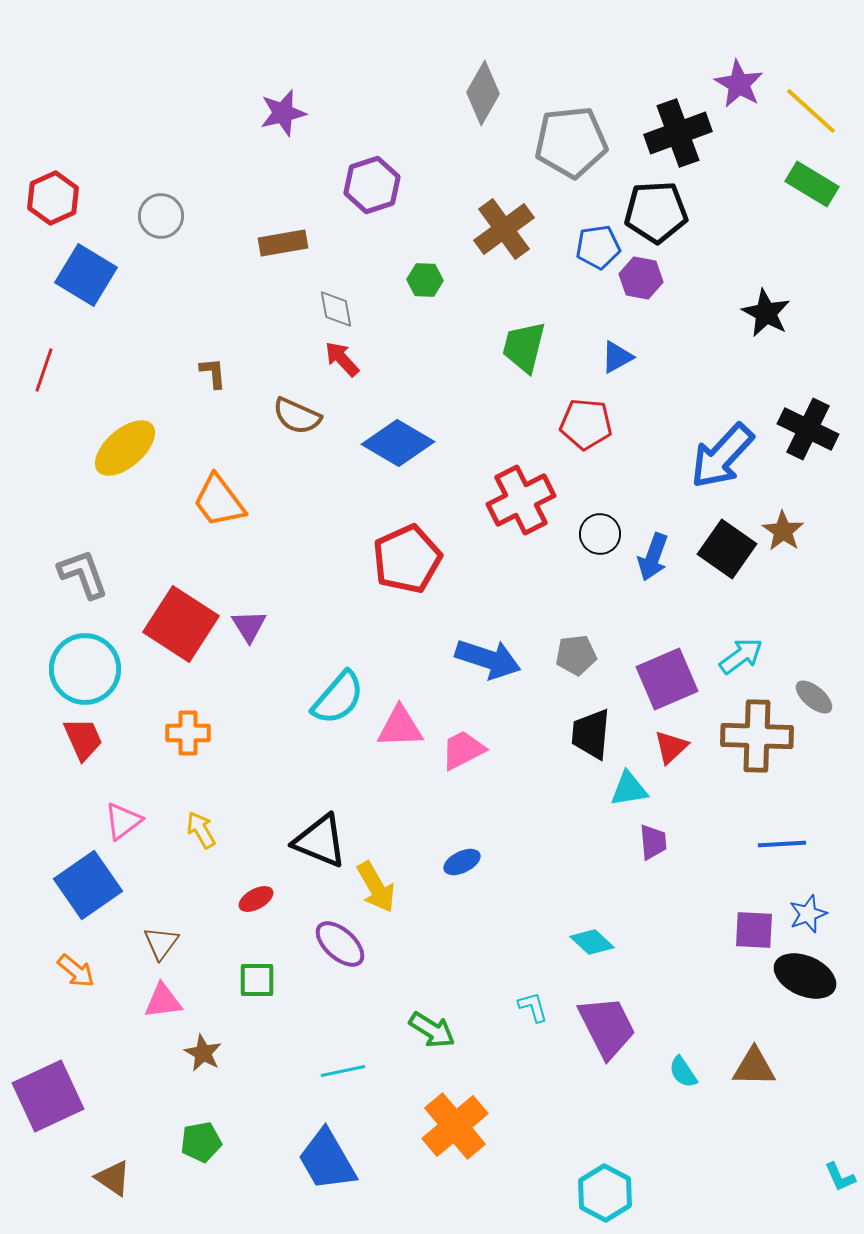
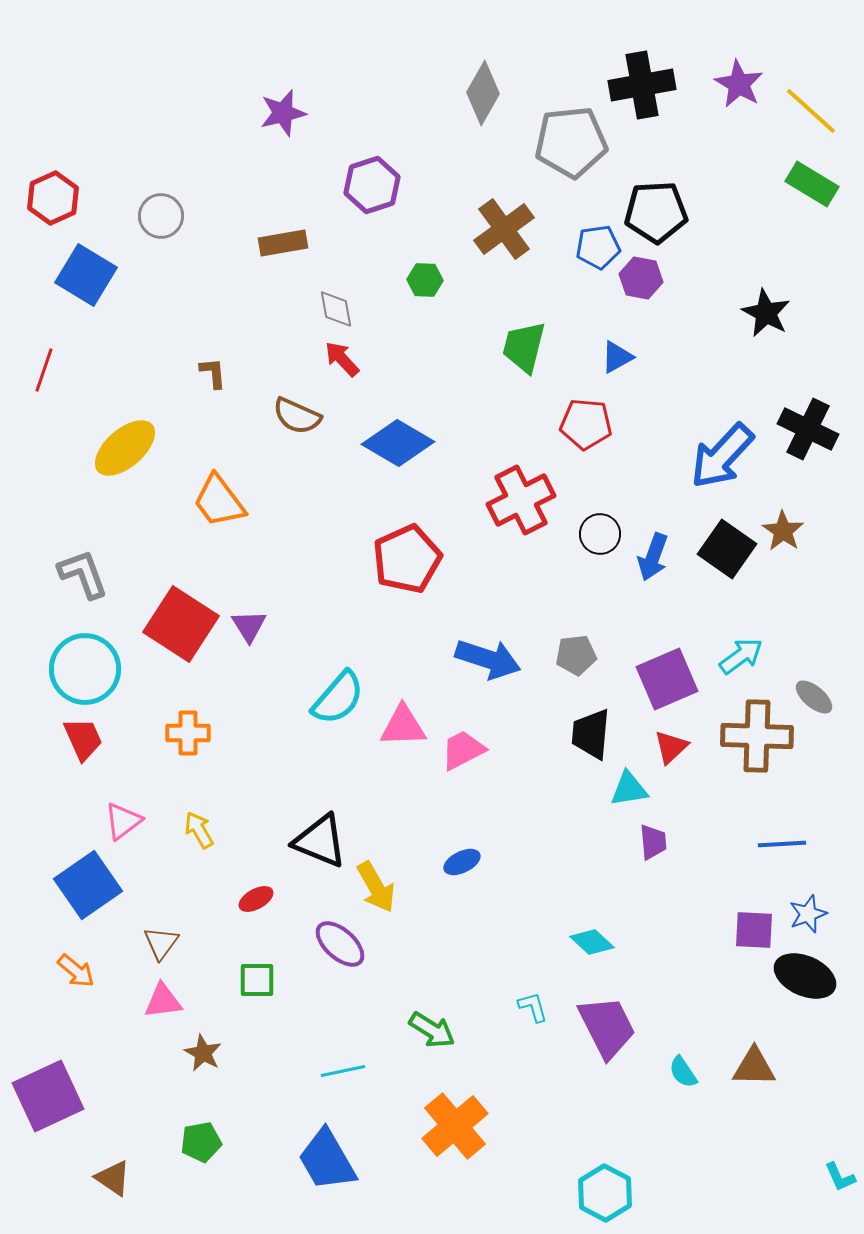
black cross at (678, 133): moved 36 px left, 48 px up; rotated 10 degrees clockwise
pink triangle at (400, 727): moved 3 px right, 1 px up
yellow arrow at (201, 830): moved 2 px left
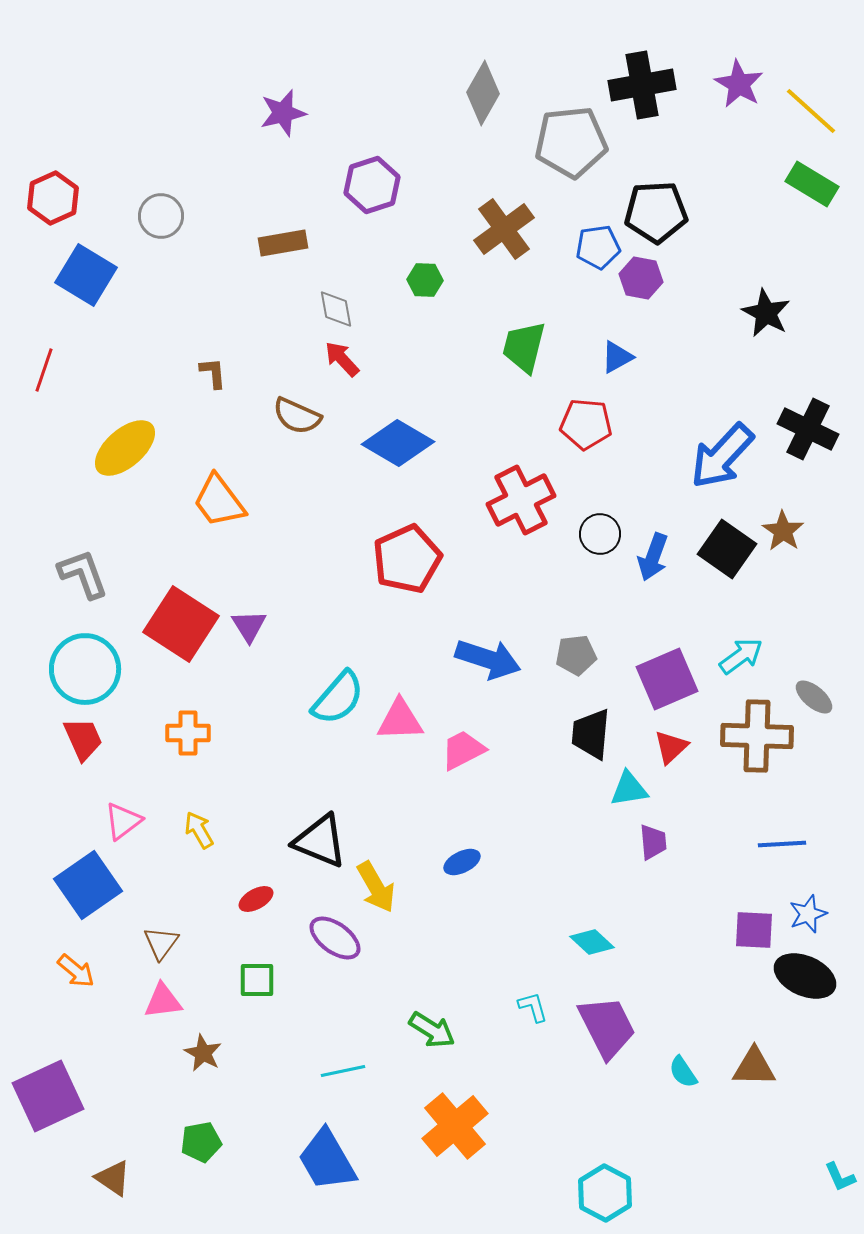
pink triangle at (403, 726): moved 3 px left, 6 px up
purple ellipse at (340, 944): moved 5 px left, 6 px up; rotated 6 degrees counterclockwise
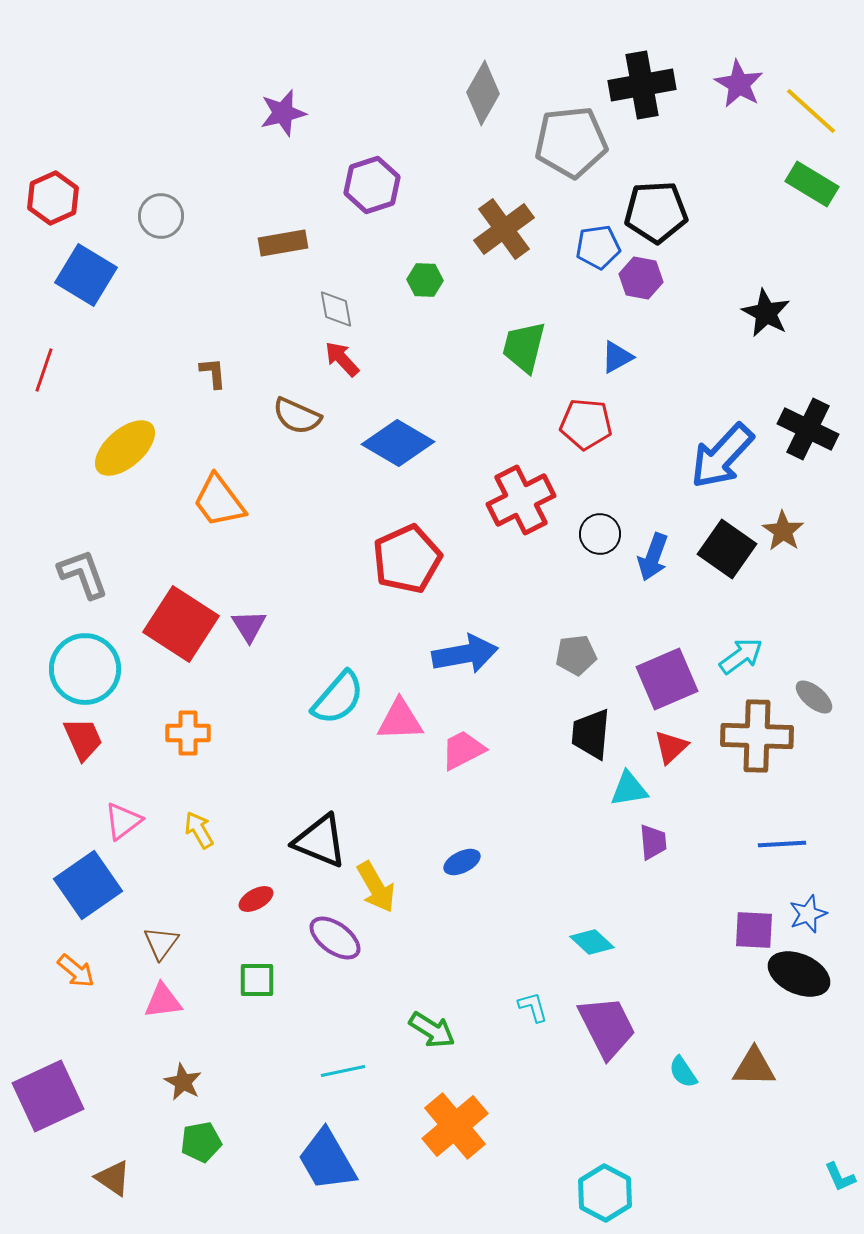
blue arrow at (488, 659): moved 23 px left, 5 px up; rotated 28 degrees counterclockwise
black ellipse at (805, 976): moved 6 px left, 2 px up
brown star at (203, 1053): moved 20 px left, 29 px down
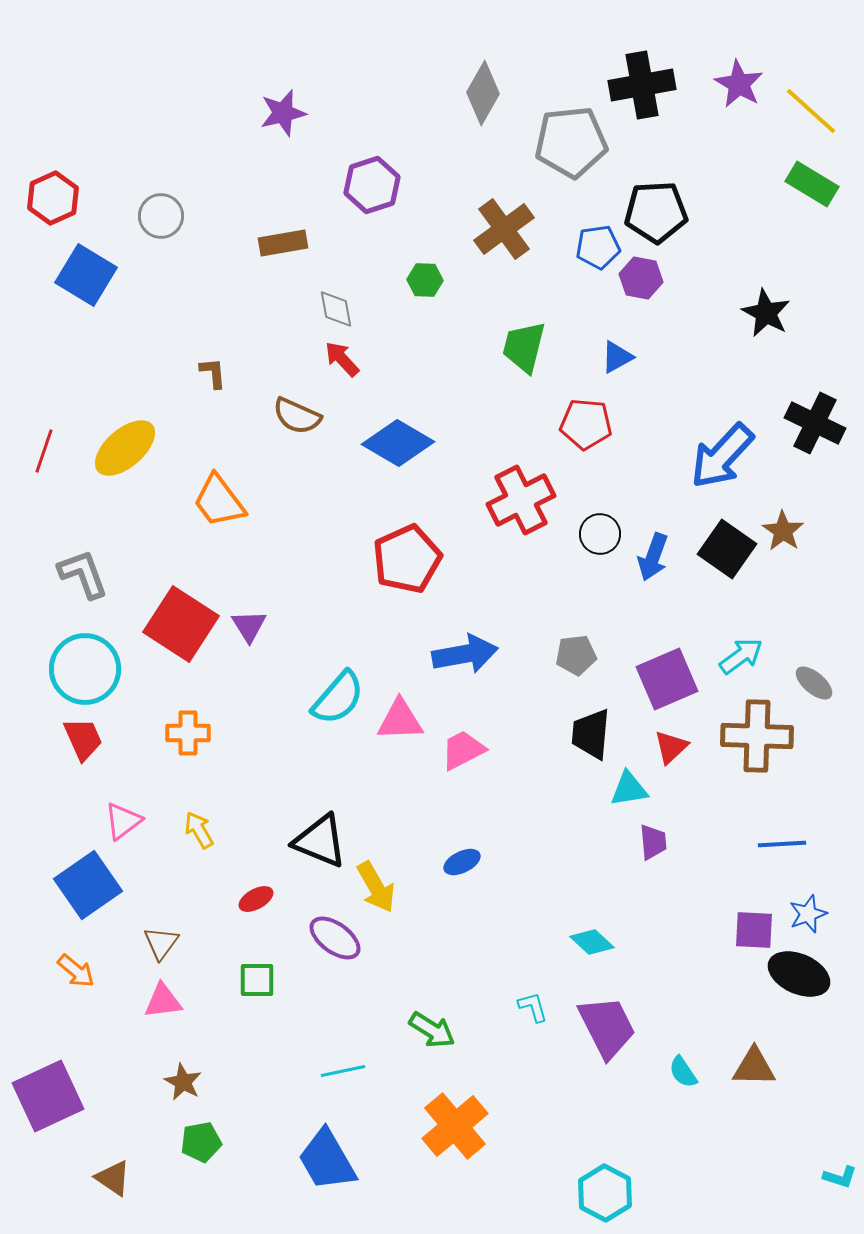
red line at (44, 370): moved 81 px down
black cross at (808, 429): moved 7 px right, 6 px up
gray ellipse at (814, 697): moved 14 px up
cyan L-shape at (840, 1177): rotated 48 degrees counterclockwise
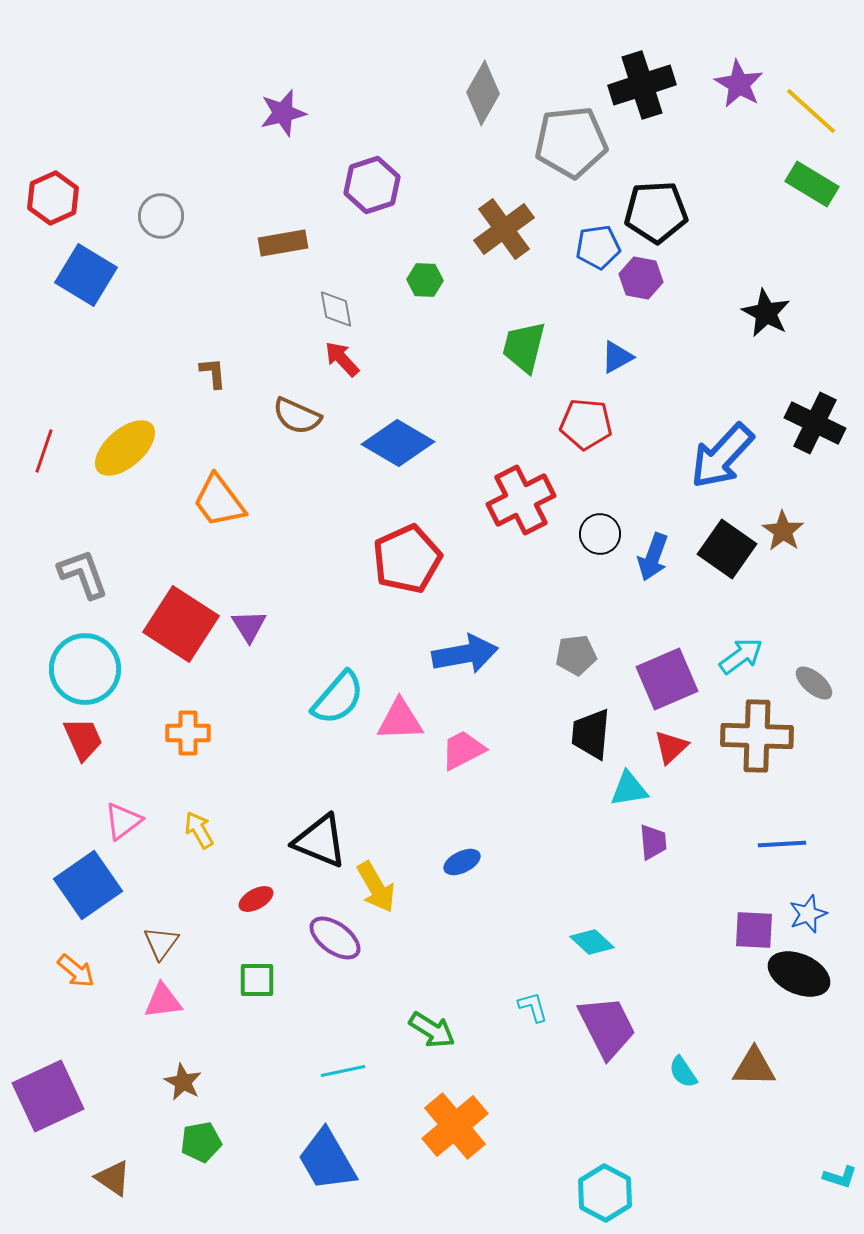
black cross at (642, 85): rotated 8 degrees counterclockwise
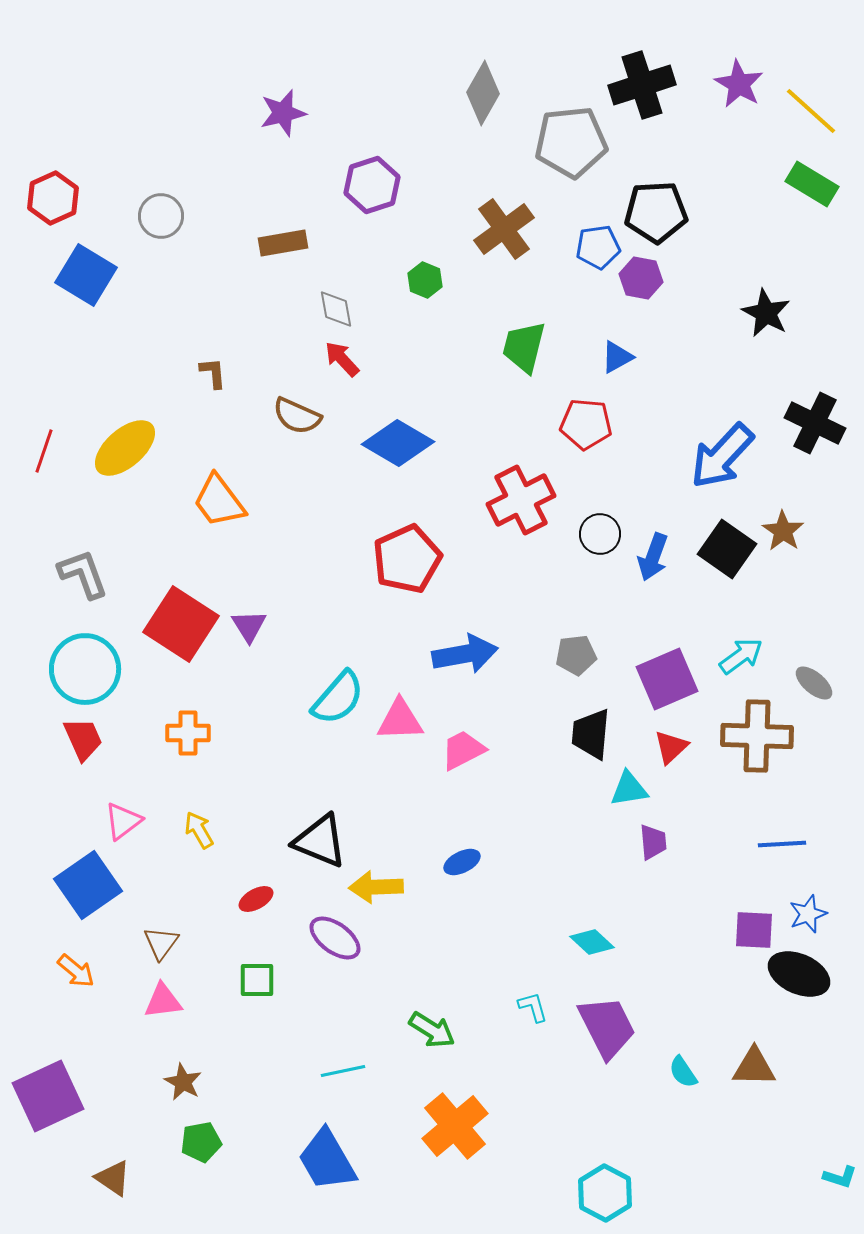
green hexagon at (425, 280): rotated 20 degrees clockwise
yellow arrow at (376, 887): rotated 118 degrees clockwise
